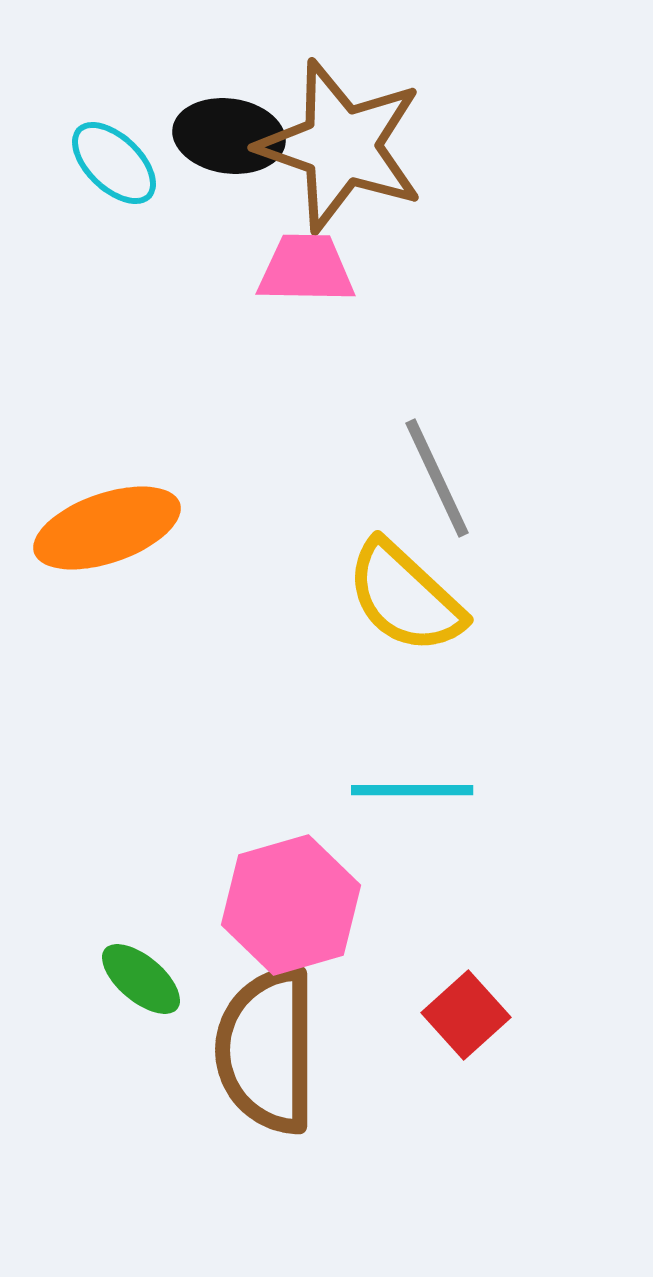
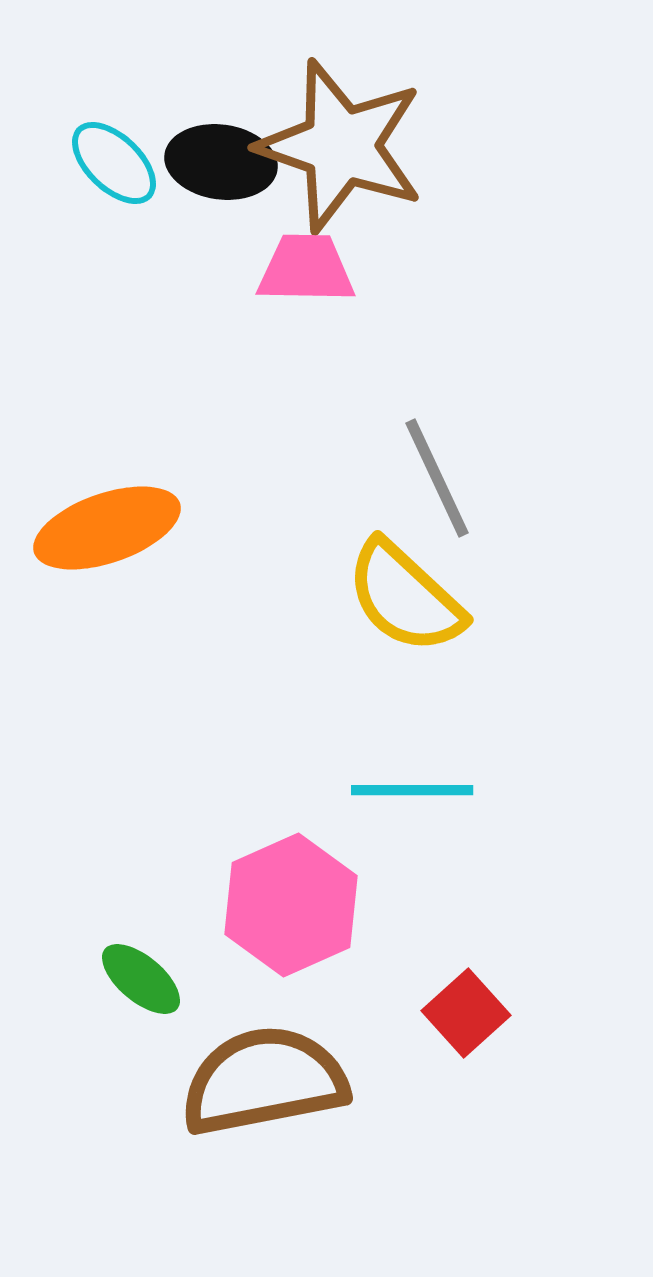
black ellipse: moved 8 px left, 26 px down
pink hexagon: rotated 8 degrees counterclockwise
red square: moved 2 px up
brown semicircle: moved 3 px left, 31 px down; rotated 79 degrees clockwise
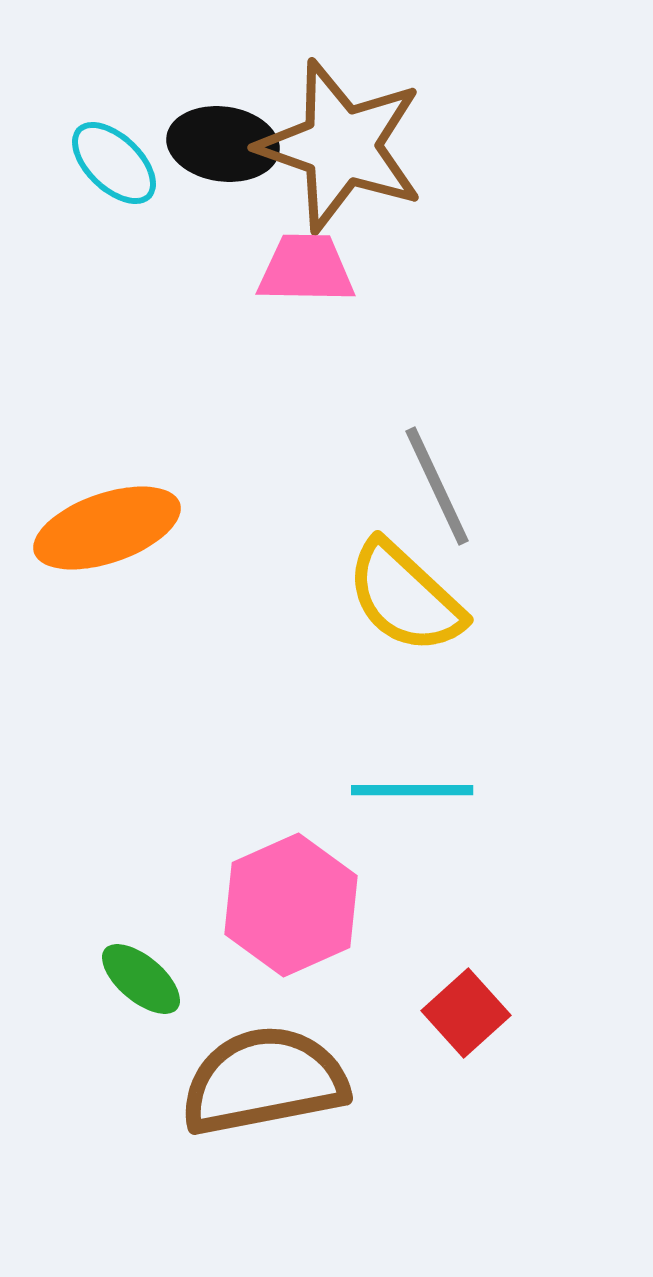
black ellipse: moved 2 px right, 18 px up
gray line: moved 8 px down
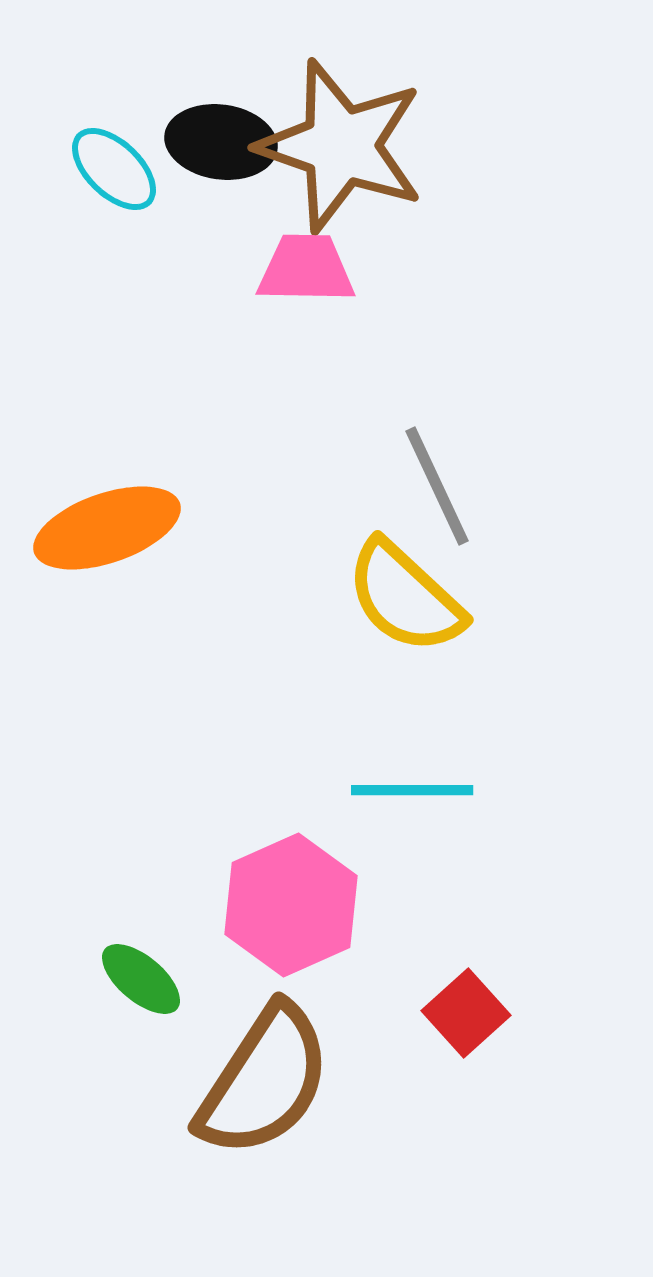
black ellipse: moved 2 px left, 2 px up
cyan ellipse: moved 6 px down
brown semicircle: rotated 134 degrees clockwise
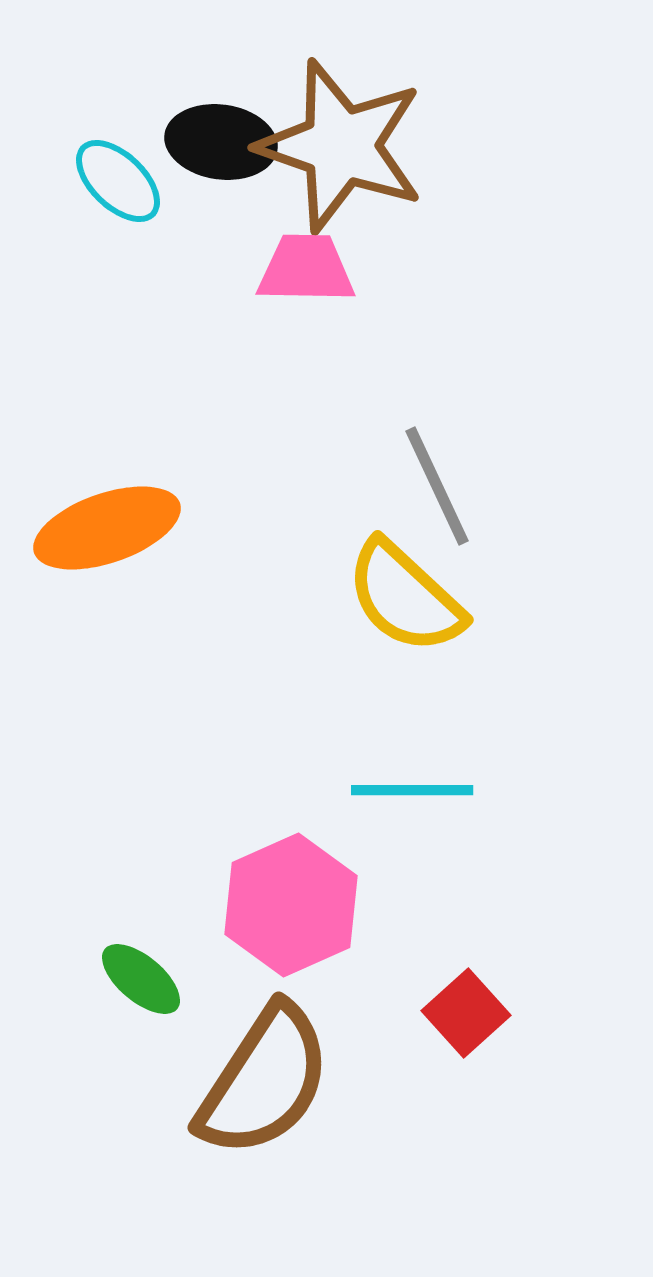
cyan ellipse: moved 4 px right, 12 px down
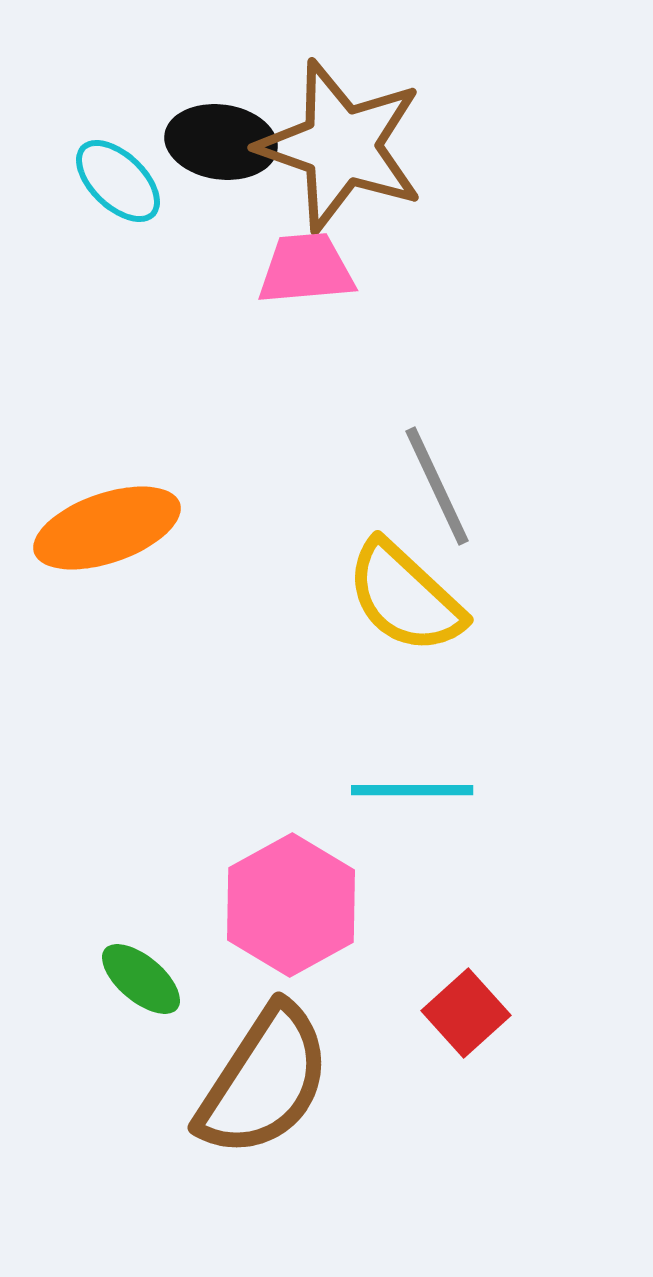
pink trapezoid: rotated 6 degrees counterclockwise
pink hexagon: rotated 5 degrees counterclockwise
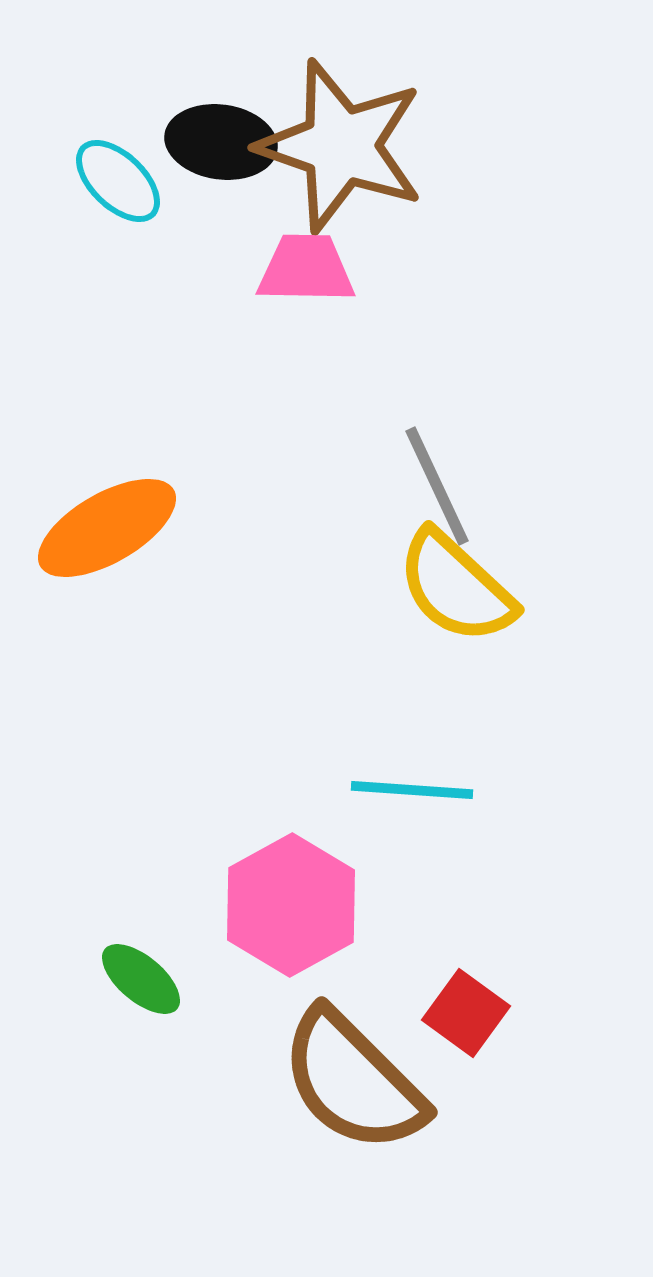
pink trapezoid: rotated 6 degrees clockwise
orange ellipse: rotated 11 degrees counterclockwise
yellow semicircle: moved 51 px right, 10 px up
cyan line: rotated 4 degrees clockwise
red square: rotated 12 degrees counterclockwise
brown semicircle: moved 89 px right; rotated 102 degrees clockwise
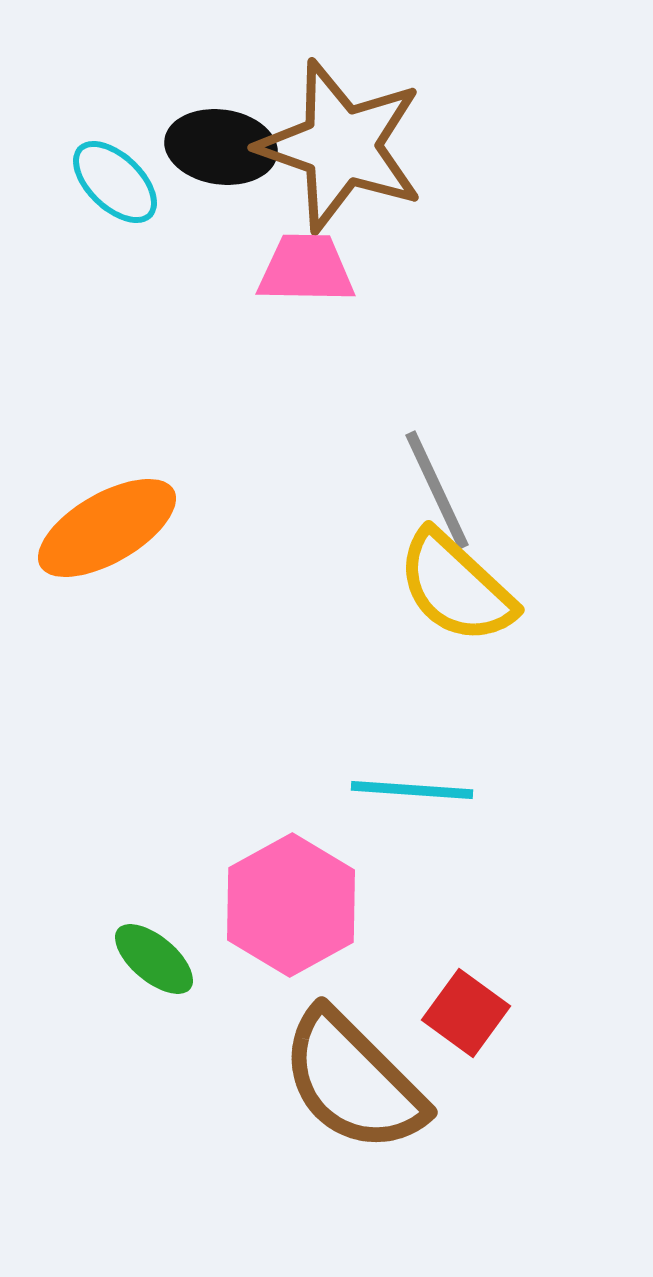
black ellipse: moved 5 px down
cyan ellipse: moved 3 px left, 1 px down
gray line: moved 4 px down
green ellipse: moved 13 px right, 20 px up
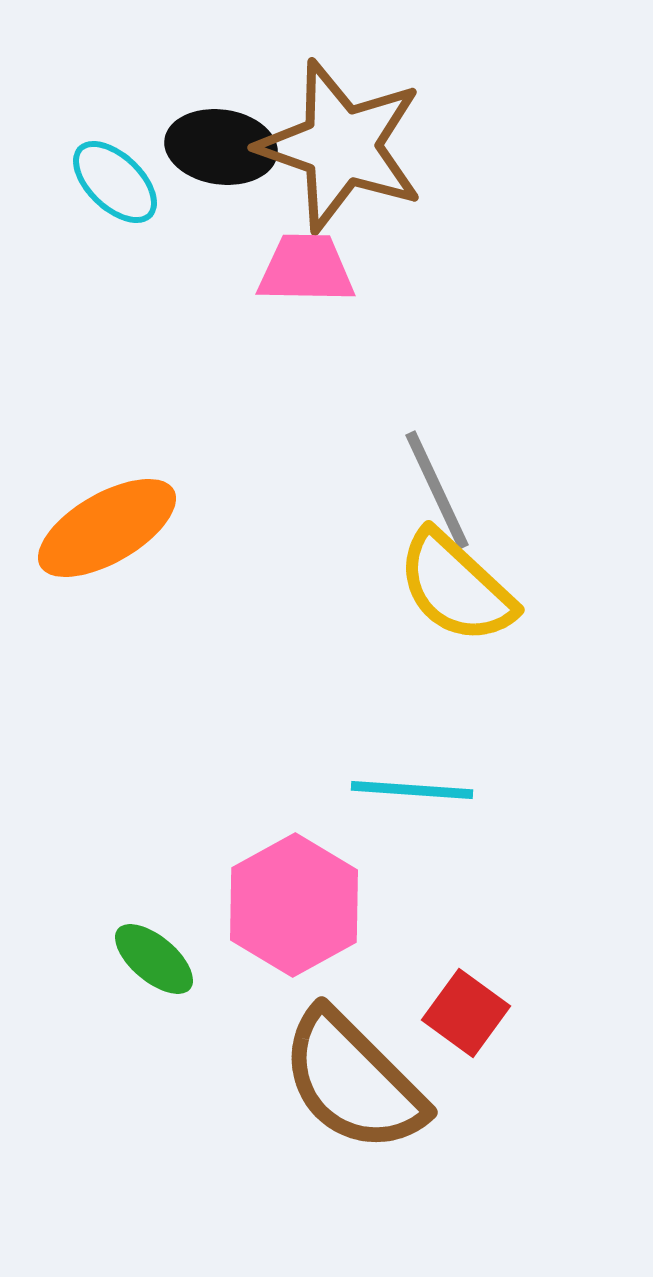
pink hexagon: moved 3 px right
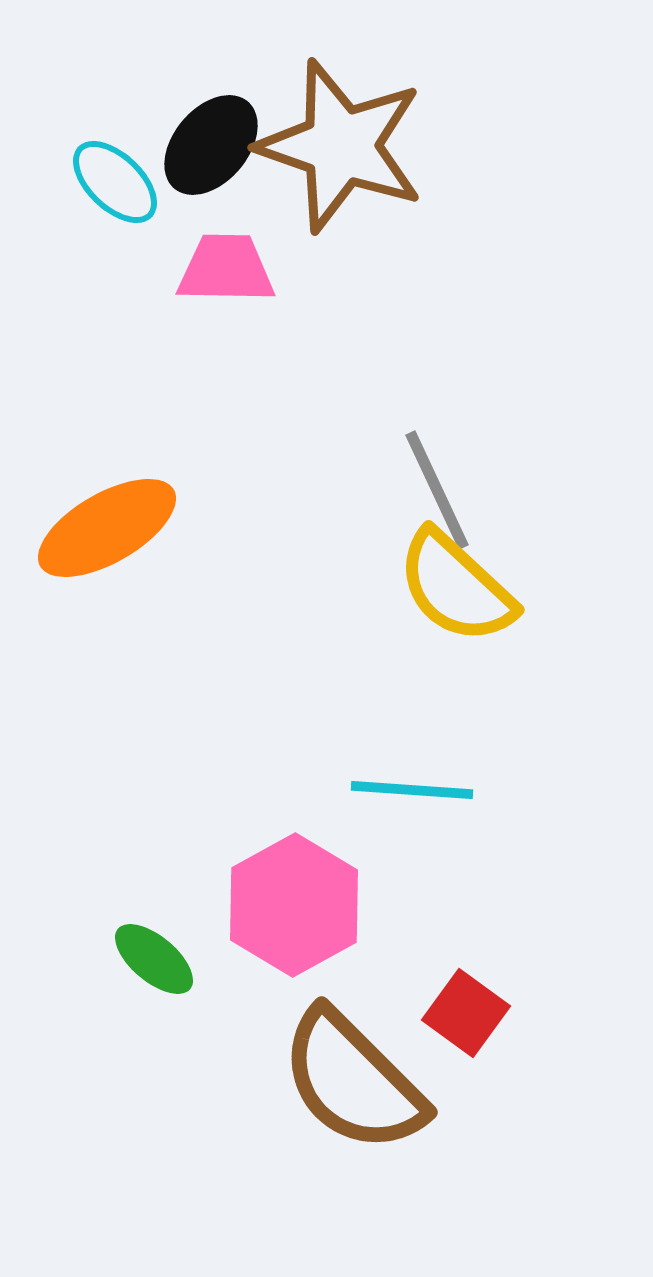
black ellipse: moved 10 px left, 2 px up; rotated 58 degrees counterclockwise
pink trapezoid: moved 80 px left
